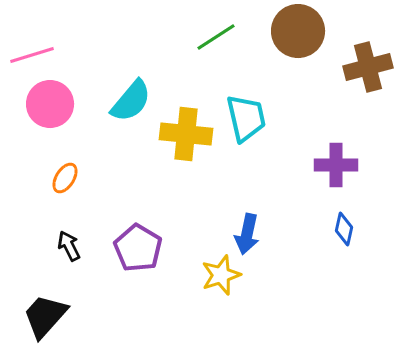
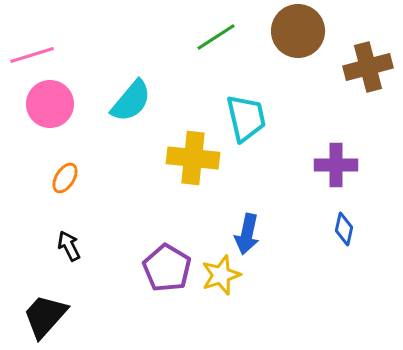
yellow cross: moved 7 px right, 24 px down
purple pentagon: moved 29 px right, 20 px down
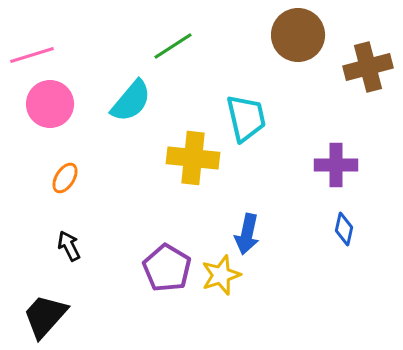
brown circle: moved 4 px down
green line: moved 43 px left, 9 px down
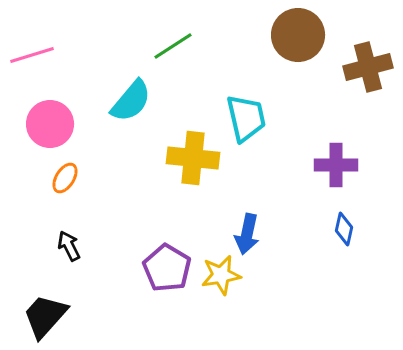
pink circle: moved 20 px down
yellow star: rotated 9 degrees clockwise
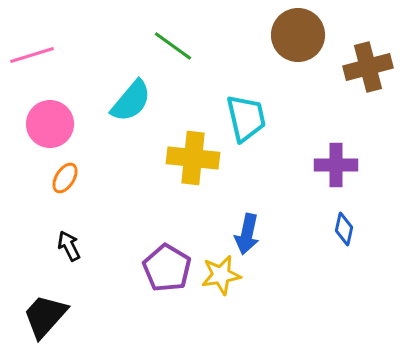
green line: rotated 69 degrees clockwise
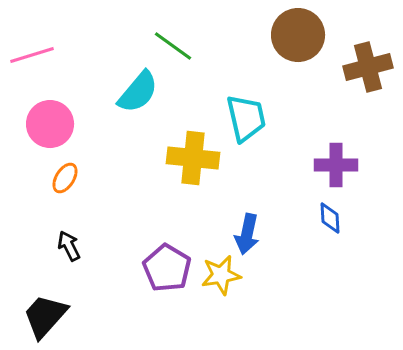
cyan semicircle: moved 7 px right, 9 px up
blue diamond: moved 14 px left, 11 px up; rotated 16 degrees counterclockwise
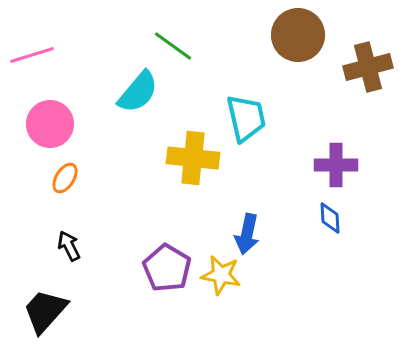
yellow star: rotated 21 degrees clockwise
black trapezoid: moved 5 px up
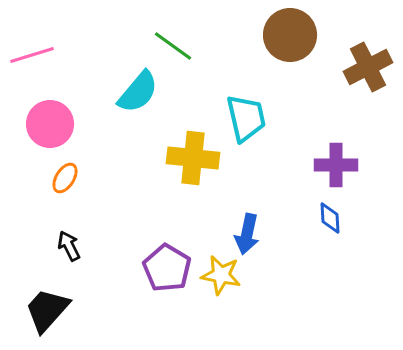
brown circle: moved 8 px left
brown cross: rotated 12 degrees counterclockwise
black trapezoid: moved 2 px right, 1 px up
